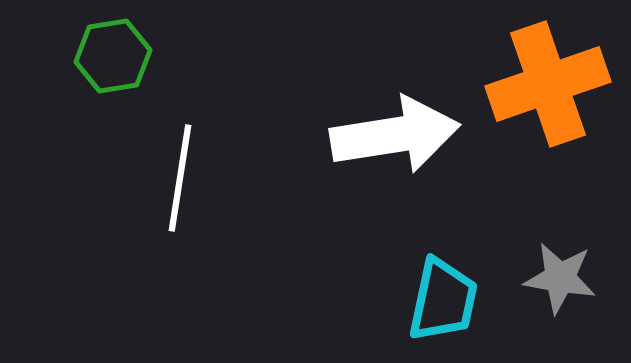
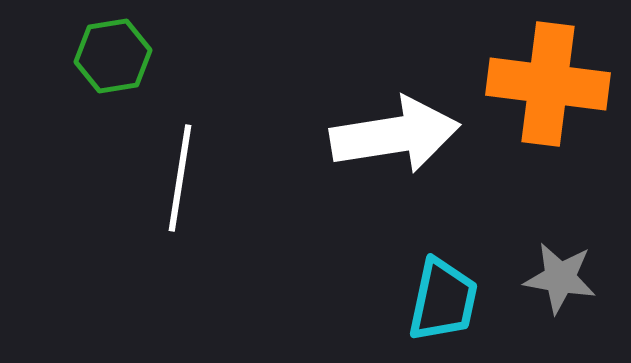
orange cross: rotated 26 degrees clockwise
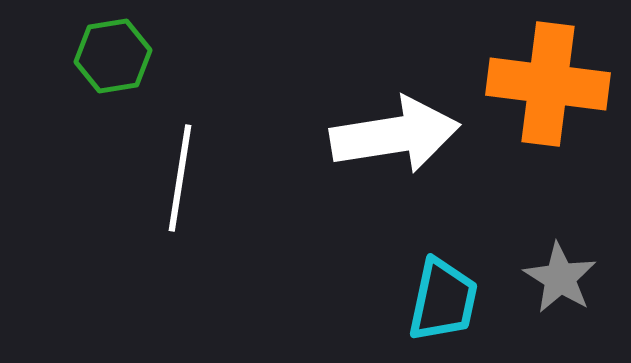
gray star: rotated 22 degrees clockwise
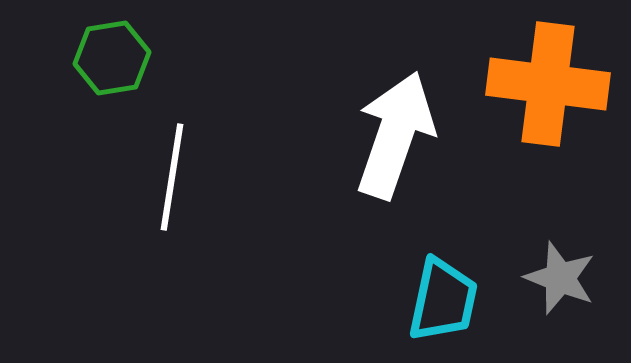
green hexagon: moved 1 px left, 2 px down
white arrow: rotated 62 degrees counterclockwise
white line: moved 8 px left, 1 px up
gray star: rotated 10 degrees counterclockwise
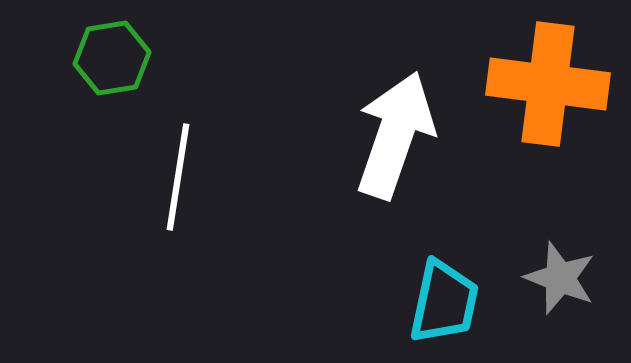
white line: moved 6 px right
cyan trapezoid: moved 1 px right, 2 px down
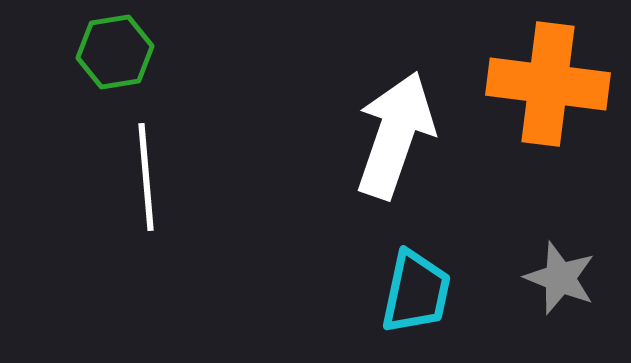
green hexagon: moved 3 px right, 6 px up
white line: moved 32 px left; rotated 14 degrees counterclockwise
cyan trapezoid: moved 28 px left, 10 px up
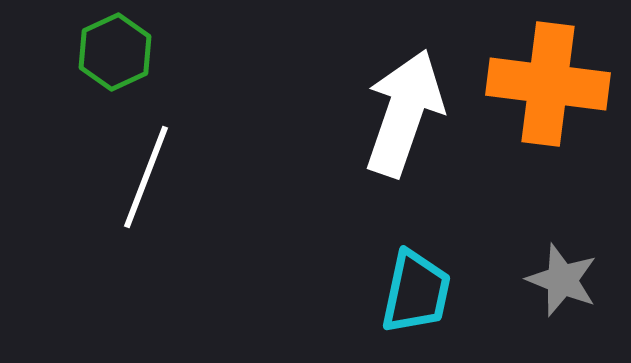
green hexagon: rotated 16 degrees counterclockwise
white arrow: moved 9 px right, 22 px up
white line: rotated 26 degrees clockwise
gray star: moved 2 px right, 2 px down
